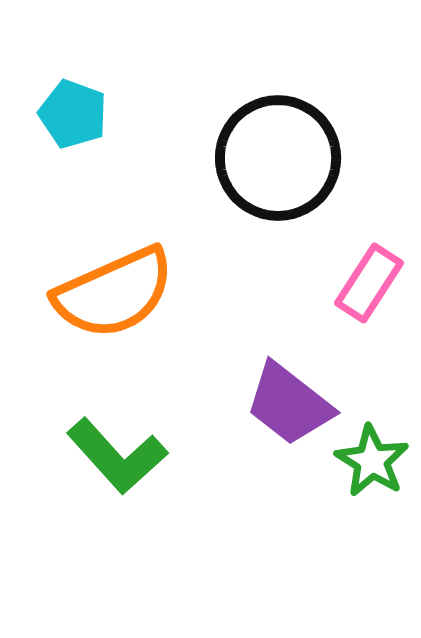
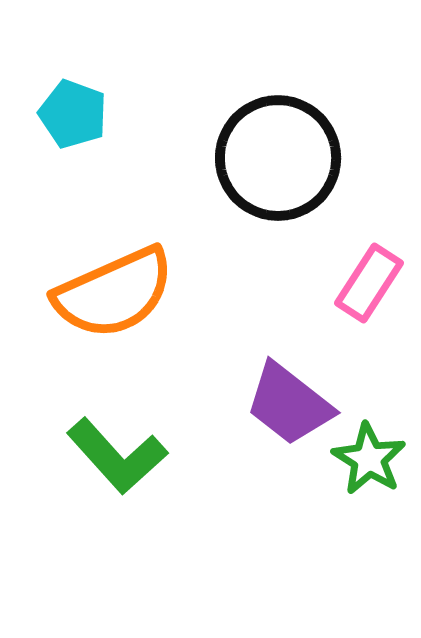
green star: moved 3 px left, 2 px up
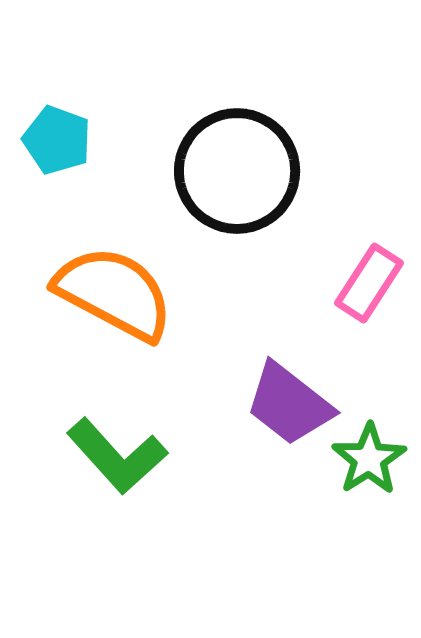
cyan pentagon: moved 16 px left, 26 px down
black circle: moved 41 px left, 13 px down
orange semicircle: rotated 128 degrees counterclockwise
green star: rotated 8 degrees clockwise
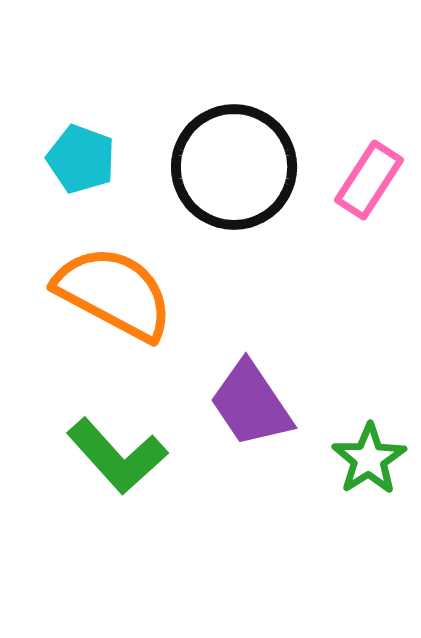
cyan pentagon: moved 24 px right, 19 px down
black circle: moved 3 px left, 4 px up
pink rectangle: moved 103 px up
purple trapezoid: moved 38 px left; rotated 18 degrees clockwise
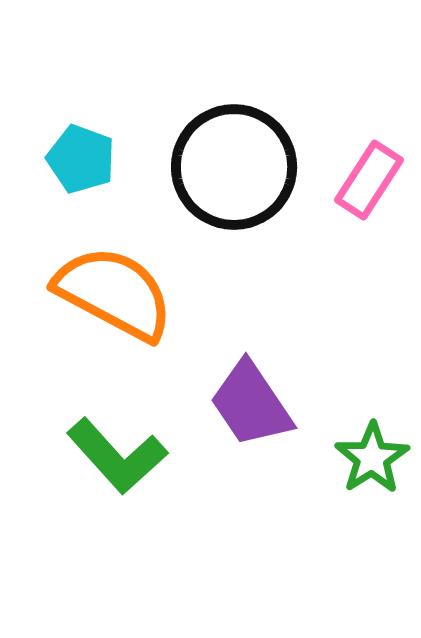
green star: moved 3 px right, 1 px up
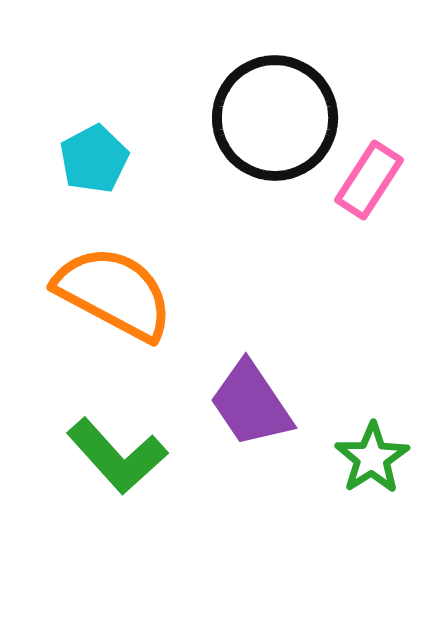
cyan pentagon: moved 13 px right; rotated 24 degrees clockwise
black circle: moved 41 px right, 49 px up
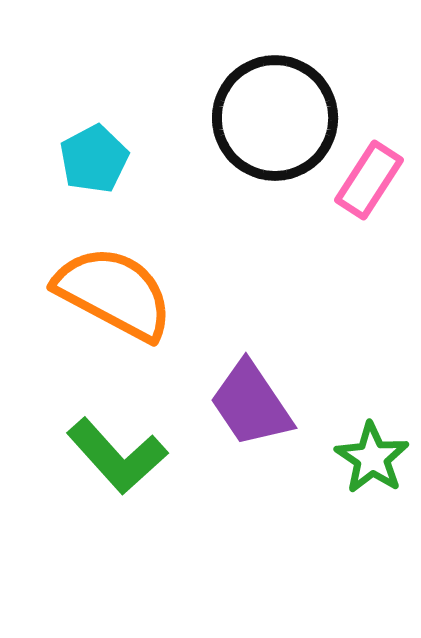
green star: rotated 6 degrees counterclockwise
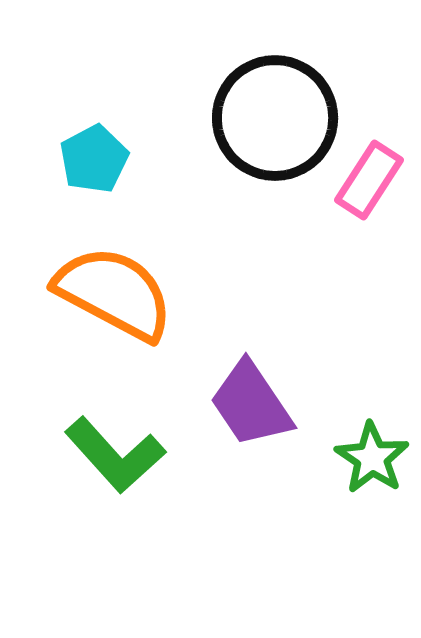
green L-shape: moved 2 px left, 1 px up
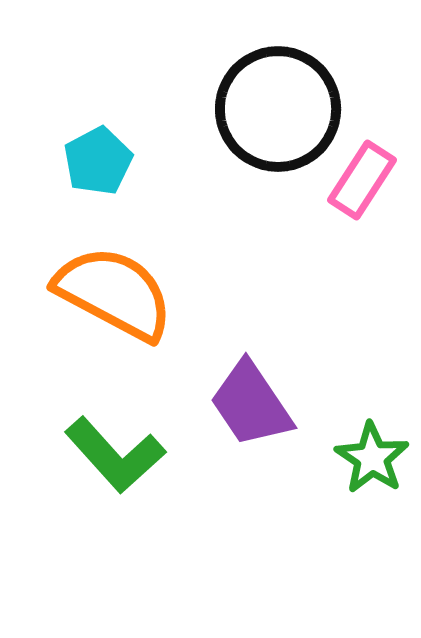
black circle: moved 3 px right, 9 px up
cyan pentagon: moved 4 px right, 2 px down
pink rectangle: moved 7 px left
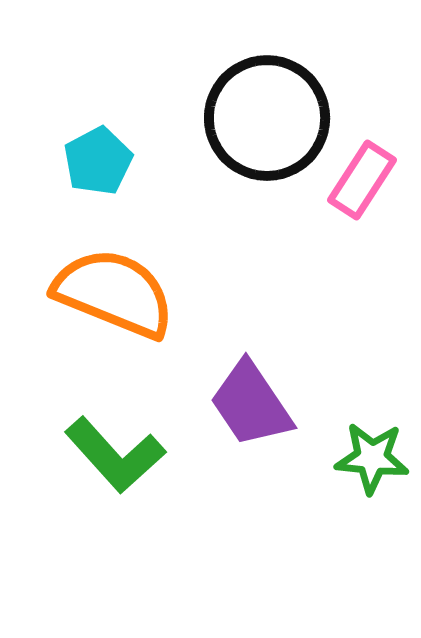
black circle: moved 11 px left, 9 px down
orange semicircle: rotated 6 degrees counterclockwise
green star: rotated 28 degrees counterclockwise
